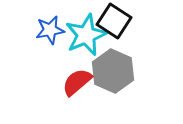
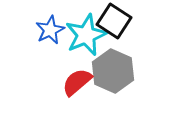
blue star: rotated 16 degrees counterclockwise
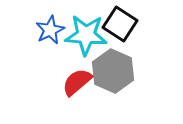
black square: moved 6 px right, 3 px down
cyan star: rotated 27 degrees clockwise
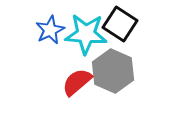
cyan star: moved 1 px up
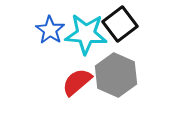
black square: rotated 20 degrees clockwise
blue star: rotated 12 degrees counterclockwise
gray hexagon: moved 3 px right, 4 px down
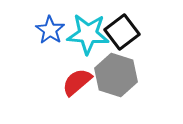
black square: moved 2 px right, 8 px down
cyan star: moved 2 px right
gray hexagon: rotated 6 degrees counterclockwise
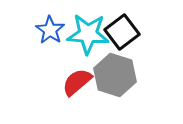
gray hexagon: moved 1 px left
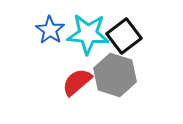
black square: moved 2 px right, 4 px down
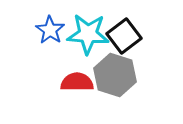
red semicircle: rotated 40 degrees clockwise
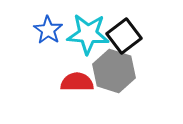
blue star: moved 2 px left
gray hexagon: moved 1 px left, 4 px up
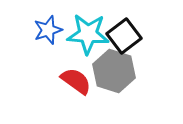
blue star: rotated 20 degrees clockwise
red semicircle: moved 1 px left, 1 px up; rotated 36 degrees clockwise
